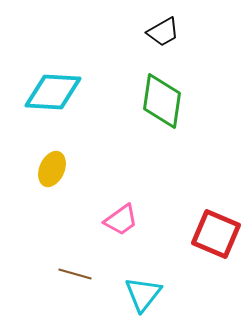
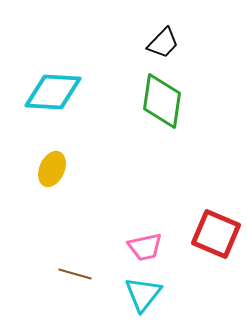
black trapezoid: moved 11 px down; rotated 16 degrees counterclockwise
pink trapezoid: moved 24 px right, 27 px down; rotated 24 degrees clockwise
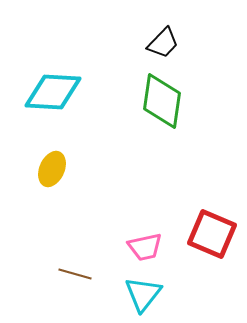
red square: moved 4 px left
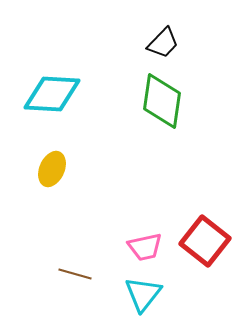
cyan diamond: moved 1 px left, 2 px down
red square: moved 7 px left, 7 px down; rotated 15 degrees clockwise
